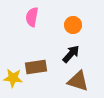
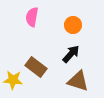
brown rectangle: rotated 45 degrees clockwise
yellow star: moved 2 px down
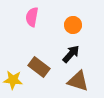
brown rectangle: moved 3 px right
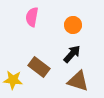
black arrow: moved 1 px right
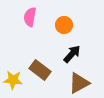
pink semicircle: moved 2 px left
orange circle: moved 9 px left
brown rectangle: moved 1 px right, 3 px down
brown triangle: moved 1 px right, 2 px down; rotated 45 degrees counterclockwise
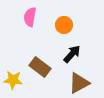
brown rectangle: moved 3 px up
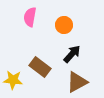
brown triangle: moved 2 px left, 1 px up
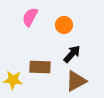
pink semicircle: rotated 18 degrees clockwise
brown rectangle: rotated 35 degrees counterclockwise
brown triangle: moved 1 px left, 1 px up
